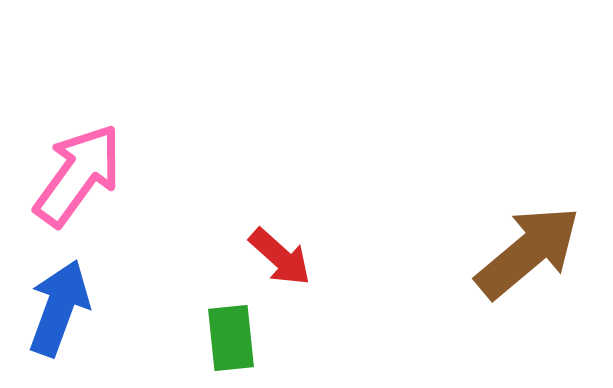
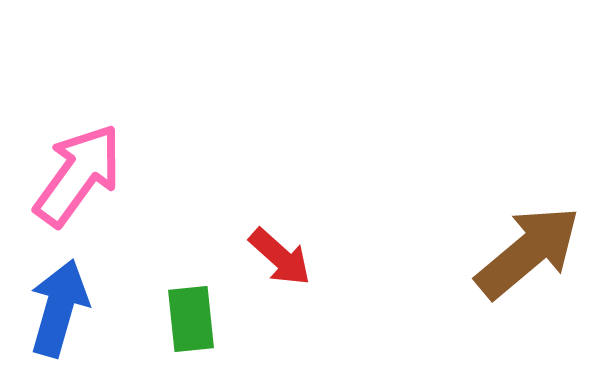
blue arrow: rotated 4 degrees counterclockwise
green rectangle: moved 40 px left, 19 px up
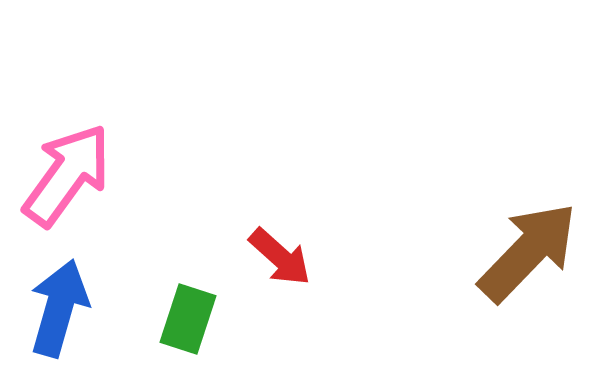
pink arrow: moved 11 px left
brown arrow: rotated 6 degrees counterclockwise
green rectangle: moved 3 px left; rotated 24 degrees clockwise
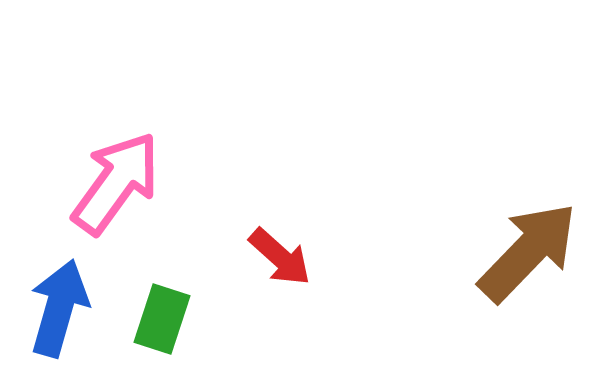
pink arrow: moved 49 px right, 8 px down
green rectangle: moved 26 px left
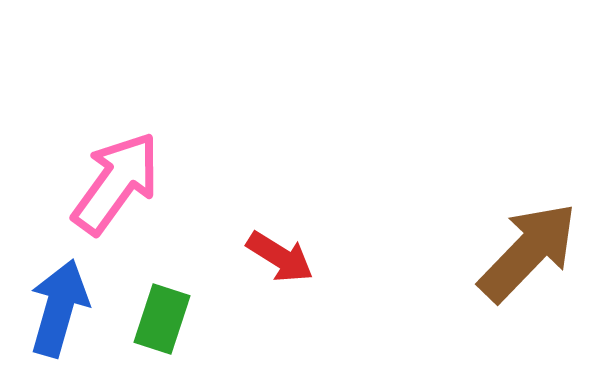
red arrow: rotated 10 degrees counterclockwise
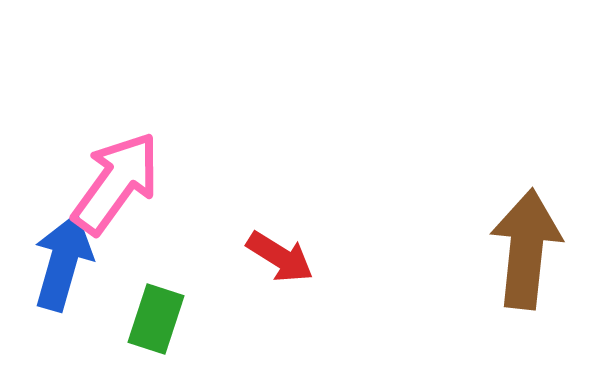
brown arrow: moved 2 px left, 3 px up; rotated 38 degrees counterclockwise
blue arrow: moved 4 px right, 46 px up
green rectangle: moved 6 px left
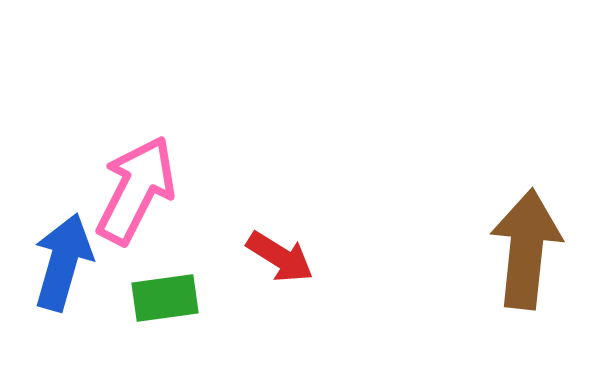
pink arrow: moved 20 px right, 7 px down; rotated 9 degrees counterclockwise
green rectangle: moved 9 px right, 21 px up; rotated 64 degrees clockwise
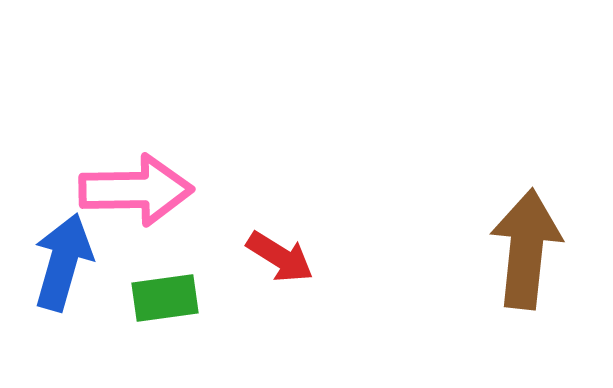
pink arrow: rotated 62 degrees clockwise
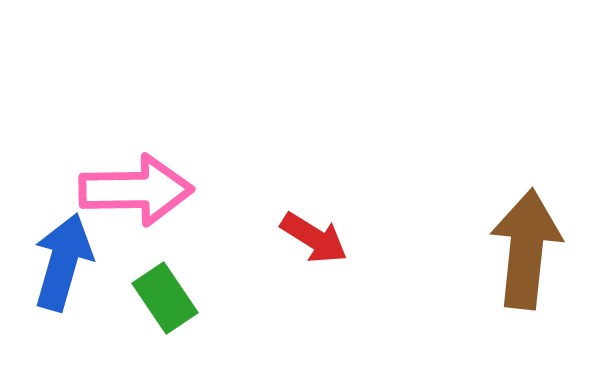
red arrow: moved 34 px right, 19 px up
green rectangle: rotated 64 degrees clockwise
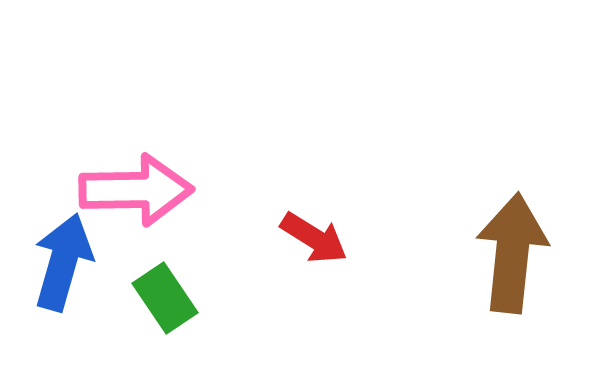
brown arrow: moved 14 px left, 4 px down
